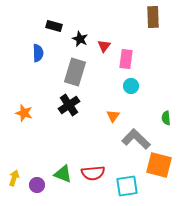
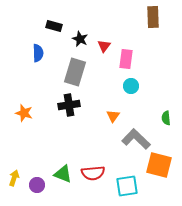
black cross: rotated 25 degrees clockwise
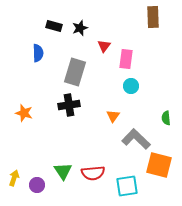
black star: moved 11 px up; rotated 28 degrees clockwise
green triangle: moved 3 px up; rotated 36 degrees clockwise
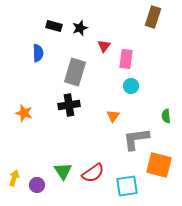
brown rectangle: rotated 20 degrees clockwise
green semicircle: moved 2 px up
gray L-shape: rotated 52 degrees counterclockwise
red semicircle: rotated 30 degrees counterclockwise
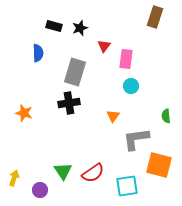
brown rectangle: moved 2 px right
black cross: moved 2 px up
purple circle: moved 3 px right, 5 px down
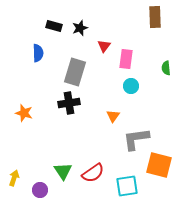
brown rectangle: rotated 20 degrees counterclockwise
green semicircle: moved 48 px up
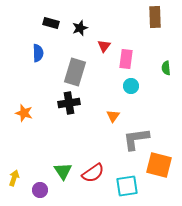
black rectangle: moved 3 px left, 3 px up
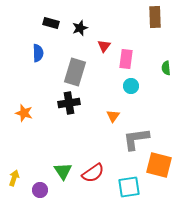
cyan square: moved 2 px right, 1 px down
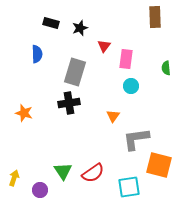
blue semicircle: moved 1 px left, 1 px down
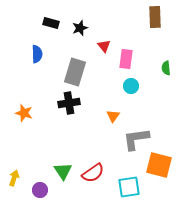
red triangle: rotated 16 degrees counterclockwise
